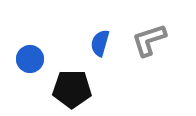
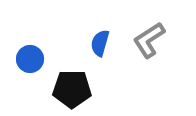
gray L-shape: rotated 15 degrees counterclockwise
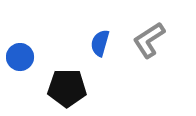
blue circle: moved 10 px left, 2 px up
black pentagon: moved 5 px left, 1 px up
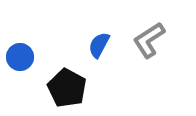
blue semicircle: moved 1 px left, 2 px down; rotated 12 degrees clockwise
black pentagon: rotated 27 degrees clockwise
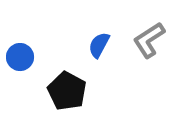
black pentagon: moved 3 px down
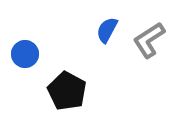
blue semicircle: moved 8 px right, 15 px up
blue circle: moved 5 px right, 3 px up
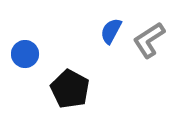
blue semicircle: moved 4 px right, 1 px down
black pentagon: moved 3 px right, 2 px up
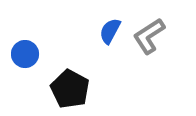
blue semicircle: moved 1 px left
gray L-shape: moved 4 px up
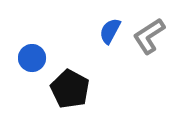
blue circle: moved 7 px right, 4 px down
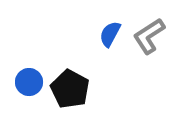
blue semicircle: moved 3 px down
blue circle: moved 3 px left, 24 px down
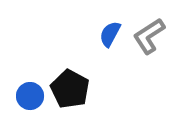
blue circle: moved 1 px right, 14 px down
